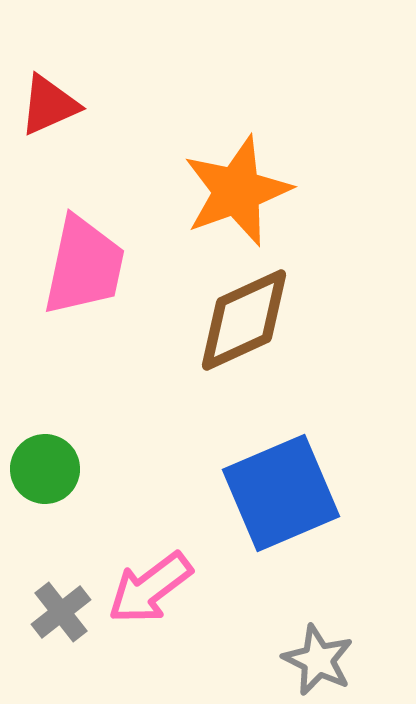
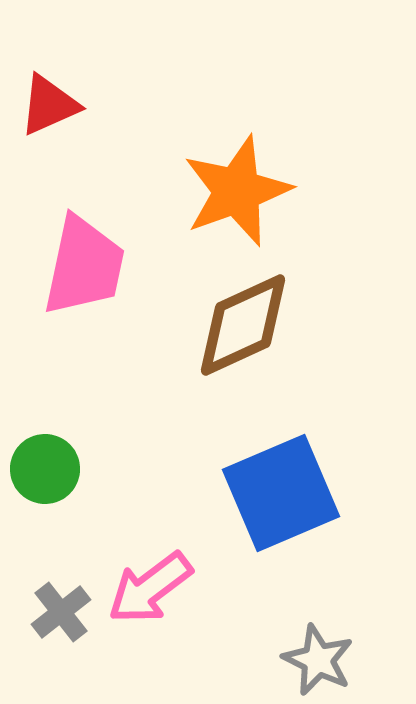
brown diamond: moved 1 px left, 5 px down
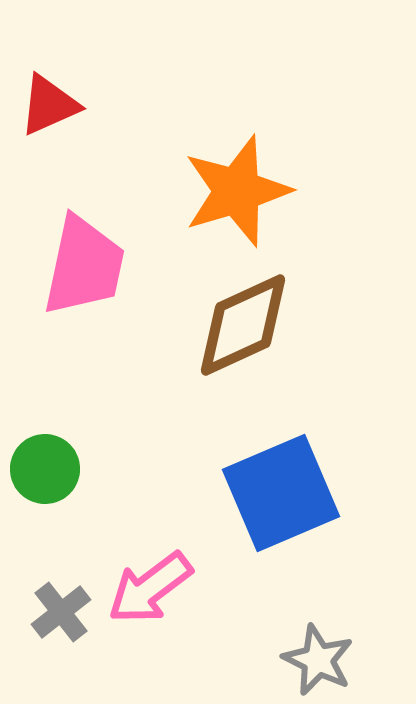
orange star: rotated 3 degrees clockwise
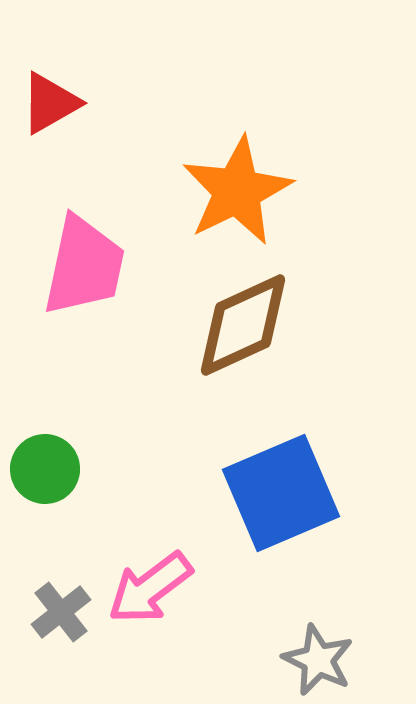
red triangle: moved 1 px right, 2 px up; rotated 6 degrees counterclockwise
orange star: rotated 9 degrees counterclockwise
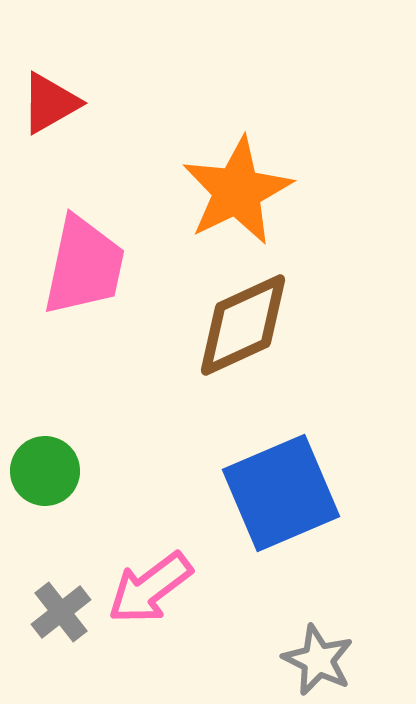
green circle: moved 2 px down
